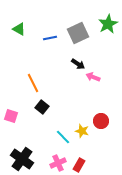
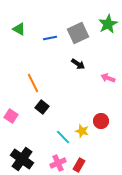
pink arrow: moved 15 px right, 1 px down
pink square: rotated 16 degrees clockwise
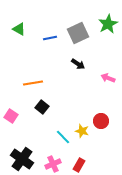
orange line: rotated 72 degrees counterclockwise
pink cross: moved 5 px left, 1 px down
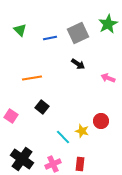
green triangle: moved 1 px right, 1 px down; rotated 16 degrees clockwise
orange line: moved 1 px left, 5 px up
red rectangle: moved 1 px right, 1 px up; rotated 24 degrees counterclockwise
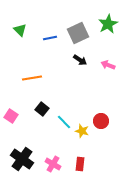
black arrow: moved 2 px right, 4 px up
pink arrow: moved 13 px up
black square: moved 2 px down
cyan line: moved 1 px right, 15 px up
pink cross: rotated 35 degrees counterclockwise
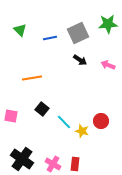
green star: rotated 24 degrees clockwise
pink square: rotated 24 degrees counterclockwise
red rectangle: moved 5 px left
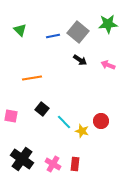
gray square: moved 1 px up; rotated 25 degrees counterclockwise
blue line: moved 3 px right, 2 px up
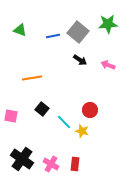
green triangle: rotated 24 degrees counterclockwise
red circle: moved 11 px left, 11 px up
pink cross: moved 2 px left
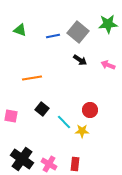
yellow star: rotated 16 degrees counterclockwise
pink cross: moved 2 px left
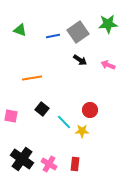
gray square: rotated 15 degrees clockwise
